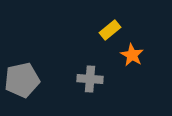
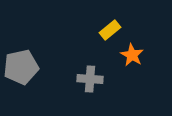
gray pentagon: moved 1 px left, 13 px up
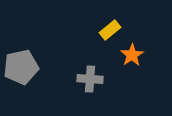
orange star: rotated 10 degrees clockwise
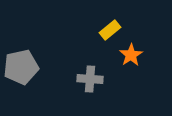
orange star: moved 1 px left
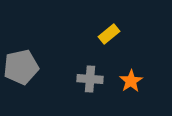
yellow rectangle: moved 1 px left, 4 px down
orange star: moved 26 px down
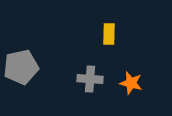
yellow rectangle: rotated 50 degrees counterclockwise
orange star: moved 2 px down; rotated 25 degrees counterclockwise
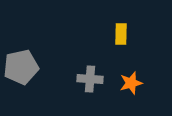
yellow rectangle: moved 12 px right
orange star: rotated 30 degrees counterclockwise
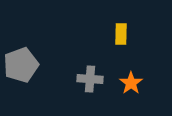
gray pentagon: moved 2 px up; rotated 8 degrees counterclockwise
orange star: rotated 20 degrees counterclockwise
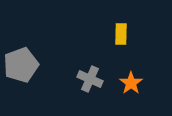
gray cross: rotated 20 degrees clockwise
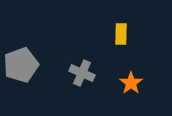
gray cross: moved 8 px left, 6 px up
